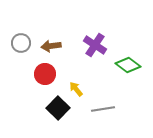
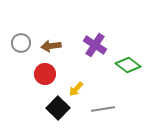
yellow arrow: rotated 98 degrees counterclockwise
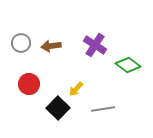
red circle: moved 16 px left, 10 px down
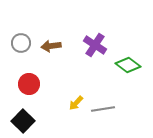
yellow arrow: moved 14 px down
black square: moved 35 px left, 13 px down
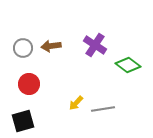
gray circle: moved 2 px right, 5 px down
black square: rotated 30 degrees clockwise
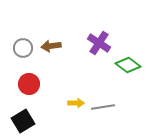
purple cross: moved 4 px right, 2 px up
yellow arrow: rotated 133 degrees counterclockwise
gray line: moved 2 px up
black square: rotated 15 degrees counterclockwise
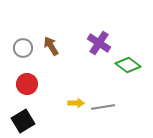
brown arrow: rotated 66 degrees clockwise
red circle: moved 2 px left
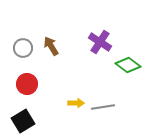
purple cross: moved 1 px right, 1 px up
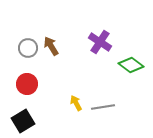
gray circle: moved 5 px right
green diamond: moved 3 px right
yellow arrow: rotated 119 degrees counterclockwise
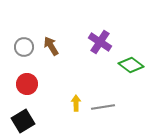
gray circle: moved 4 px left, 1 px up
yellow arrow: rotated 28 degrees clockwise
